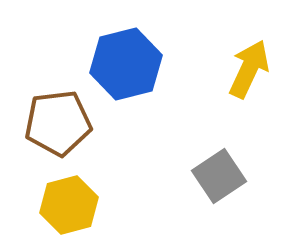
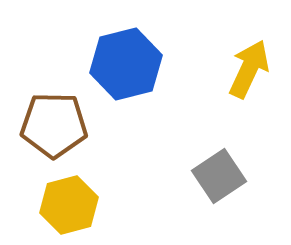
brown pentagon: moved 4 px left, 2 px down; rotated 8 degrees clockwise
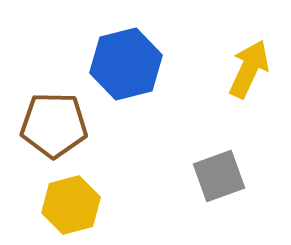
gray square: rotated 14 degrees clockwise
yellow hexagon: moved 2 px right
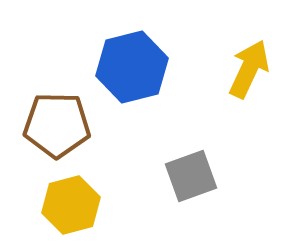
blue hexagon: moved 6 px right, 3 px down
brown pentagon: moved 3 px right
gray square: moved 28 px left
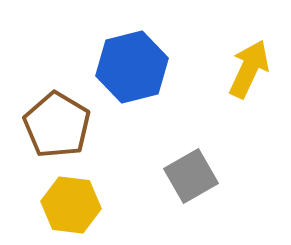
brown pentagon: rotated 30 degrees clockwise
gray square: rotated 10 degrees counterclockwise
yellow hexagon: rotated 22 degrees clockwise
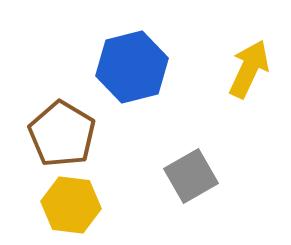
brown pentagon: moved 5 px right, 9 px down
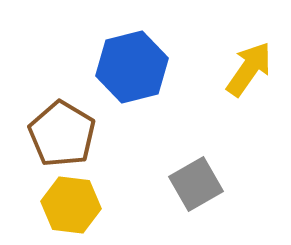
yellow arrow: rotated 10 degrees clockwise
gray square: moved 5 px right, 8 px down
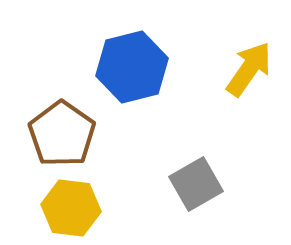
brown pentagon: rotated 4 degrees clockwise
yellow hexagon: moved 3 px down
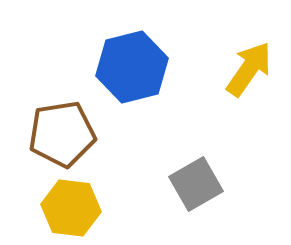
brown pentagon: rotated 28 degrees clockwise
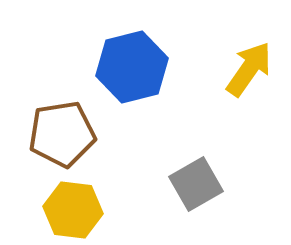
yellow hexagon: moved 2 px right, 2 px down
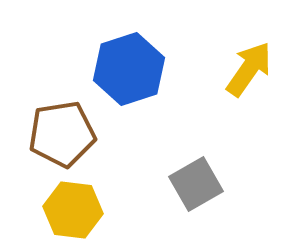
blue hexagon: moved 3 px left, 2 px down; rotated 4 degrees counterclockwise
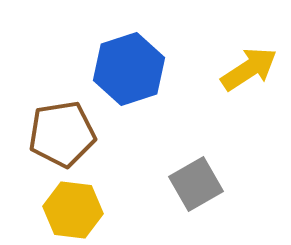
yellow arrow: rotated 22 degrees clockwise
